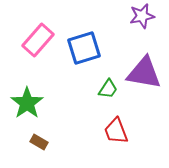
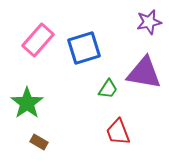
purple star: moved 7 px right, 6 px down
red trapezoid: moved 2 px right, 1 px down
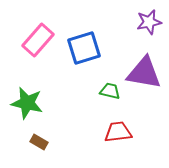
green trapezoid: moved 2 px right, 2 px down; rotated 110 degrees counterclockwise
green star: rotated 24 degrees counterclockwise
red trapezoid: rotated 104 degrees clockwise
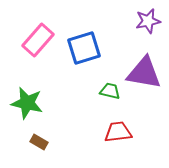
purple star: moved 1 px left, 1 px up
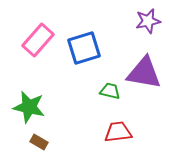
green star: moved 2 px right, 4 px down
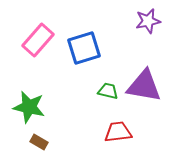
purple triangle: moved 13 px down
green trapezoid: moved 2 px left
